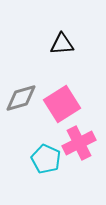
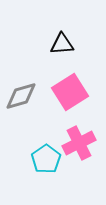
gray diamond: moved 2 px up
pink square: moved 8 px right, 12 px up
cyan pentagon: rotated 12 degrees clockwise
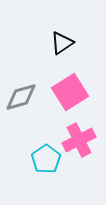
black triangle: moved 1 px up; rotated 30 degrees counterclockwise
gray diamond: moved 1 px down
pink cross: moved 3 px up
